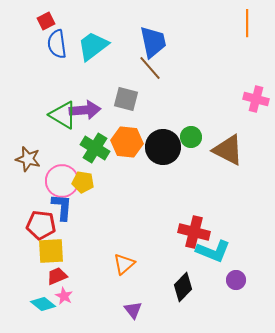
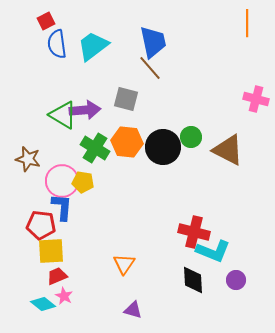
orange triangle: rotated 15 degrees counterclockwise
black diamond: moved 10 px right, 7 px up; rotated 48 degrees counterclockwise
purple triangle: rotated 36 degrees counterclockwise
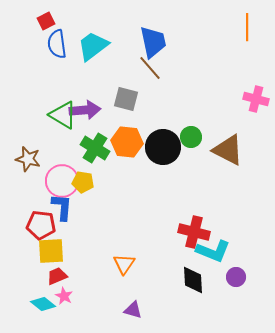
orange line: moved 4 px down
purple circle: moved 3 px up
